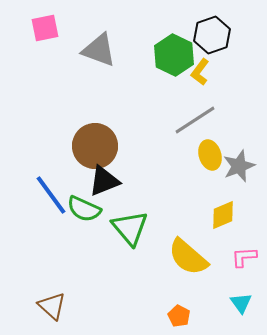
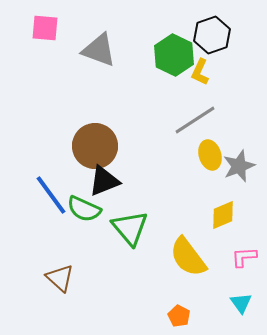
pink square: rotated 16 degrees clockwise
yellow L-shape: rotated 12 degrees counterclockwise
yellow semicircle: rotated 12 degrees clockwise
brown triangle: moved 8 px right, 28 px up
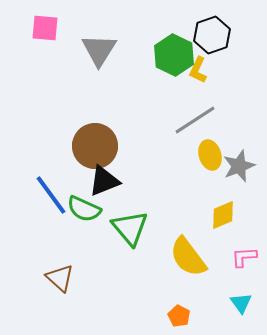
gray triangle: rotated 42 degrees clockwise
yellow L-shape: moved 2 px left, 2 px up
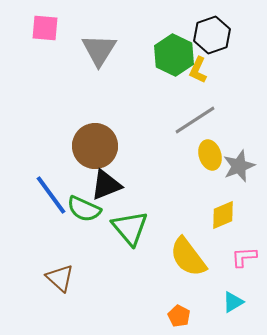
black triangle: moved 2 px right, 4 px down
cyan triangle: moved 8 px left, 1 px up; rotated 35 degrees clockwise
